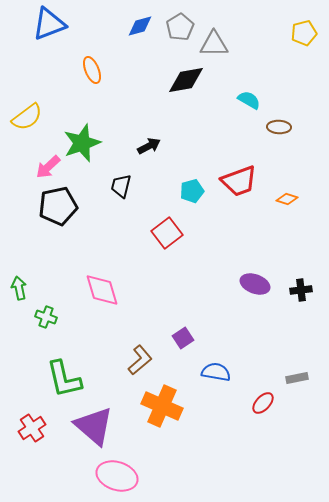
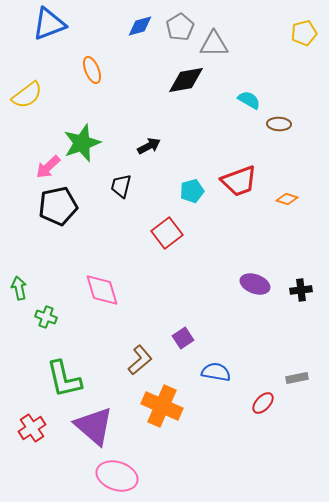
yellow semicircle: moved 22 px up
brown ellipse: moved 3 px up
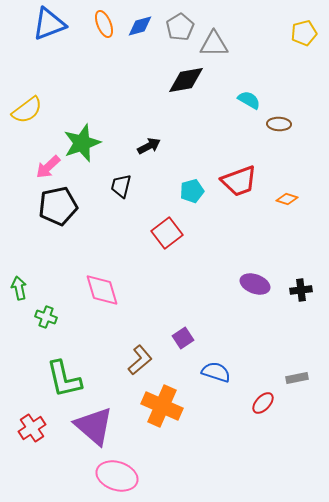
orange ellipse: moved 12 px right, 46 px up
yellow semicircle: moved 15 px down
blue semicircle: rotated 8 degrees clockwise
